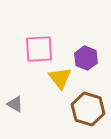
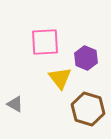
pink square: moved 6 px right, 7 px up
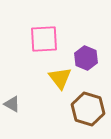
pink square: moved 1 px left, 3 px up
gray triangle: moved 3 px left
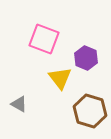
pink square: rotated 24 degrees clockwise
gray triangle: moved 7 px right
brown hexagon: moved 2 px right, 2 px down
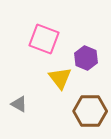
brown hexagon: rotated 16 degrees counterclockwise
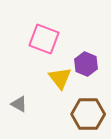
purple hexagon: moved 6 px down
brown hexagon: moved 2 px left, 3 px down
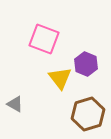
gray triangle: moved 4 px left
brown hexagon: rotated 16 degrees counterclockwise
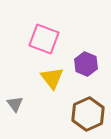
yellow triangle: moved 8 px left
gray triangle: rotated 24 degrees clockwise
brown hexagon: rotated 8 degrees counterclockwise
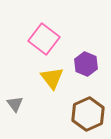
pink square: rotated 16 degrees clockwise
